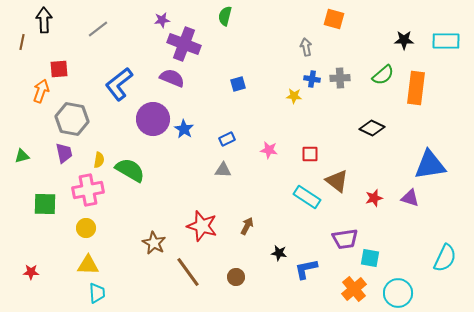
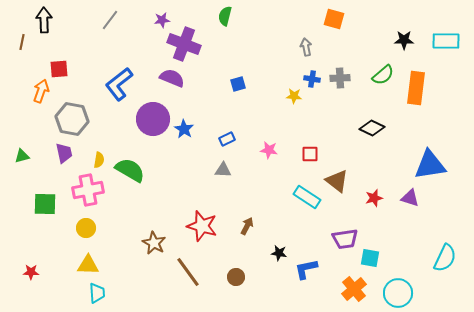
gray line at (98, 29): moved 12 px right, 9 px up; rotated 15 degrees counterclockwise
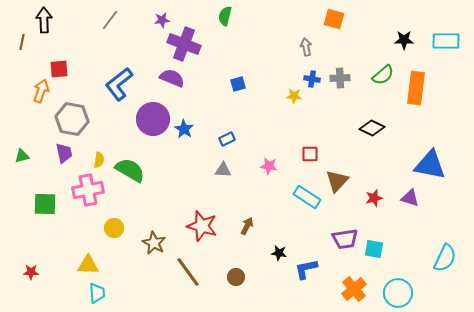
pink star at (269, 150): moved 16 px down
blue triangle at (430, 165): rotated 20 degrees clockwise
brown triangle at (337, 181): rotated 35 degrees clockwise
yellow circle at (86, 228): moved 28 px right
cyan square at (370, 258): moved 4 px right, 9 px up
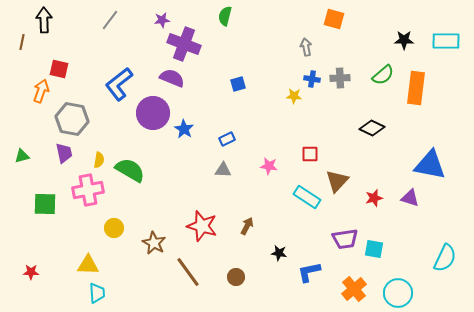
red square at (59, 69): rotated 18 degrees clockwise
purple circle at (153, 119): moved 6 px up
blue L-shape at (306, 269): moved 3 px right, 3 px down
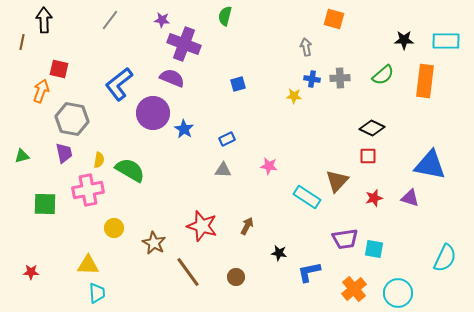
purple star at (162, 20): rotated 14 degrees clockwise
orange rectangle at (416, 88): moved 9 px right, 7 px up
red square at (310, 154): moved 58 px right, 2 px down
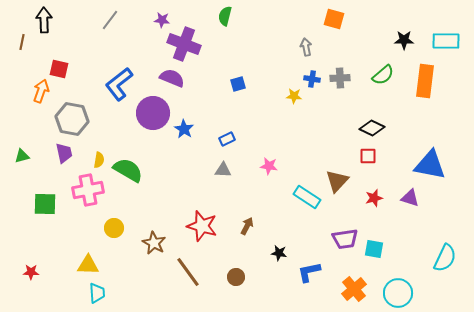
green semicircle at (130, 170): moved 2 px left
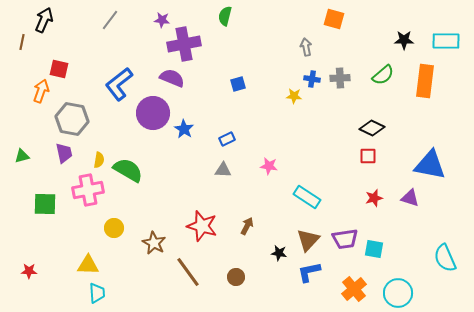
black arrow at (44, 20): rotated 25 degrees clockwise
purple cross at (184, 44): rotated 32 degrees counterclockwise
brown triangle at (337, 181): moved 29 px left, 59 px down
cyan semicircle at (445, 258): rotated 132 degrees clockwise
red star at (31, 272): moved 2 px left, 1 px up
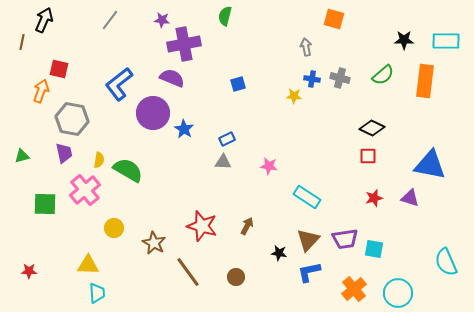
gray cross at (340, 78): rotated 18 degrees clockwise
gray triangle at (223, 170): moved 8 px up
pink cross at (88, 190): moved 3 px left; rotated 28 degrees counterclockwise
cyan semicircle at (445, 258): moved 1 px right, 4 px down
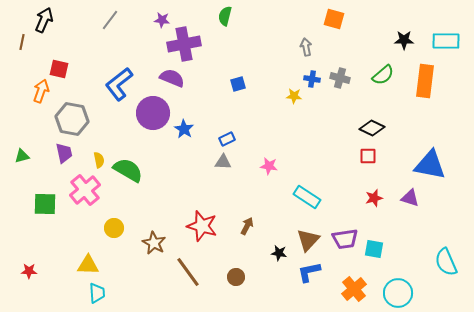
yellow semicircle at (99, 160): rotated 21 degrees counterclockwise
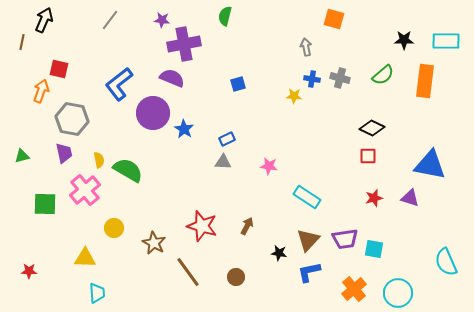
yellow triangle at (88, 265): moved 3 px left, 7 px up
